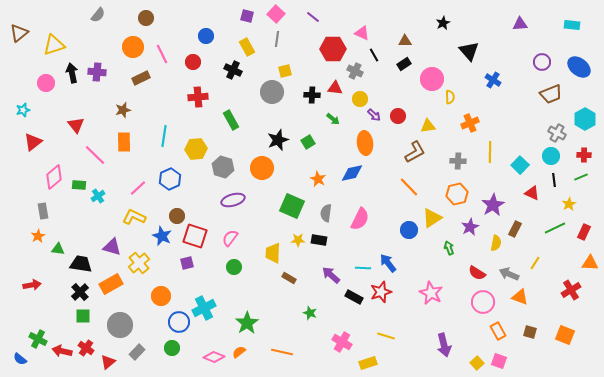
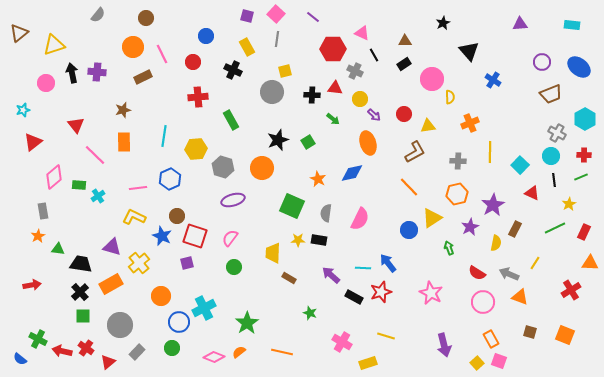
brown rectangle at (141, 78): moved 2 px right, 1 px up
red circle at (398, 116): moved 6 px right, 2 px up
orange ellipse at (365, 143): moved 3 px right; rotated 10 degrees counterclockwise
pink line at (138, 188): rotated 36 degrees clockwise
orange rectangle at (498, 331): moved 7 px left, 8 px down
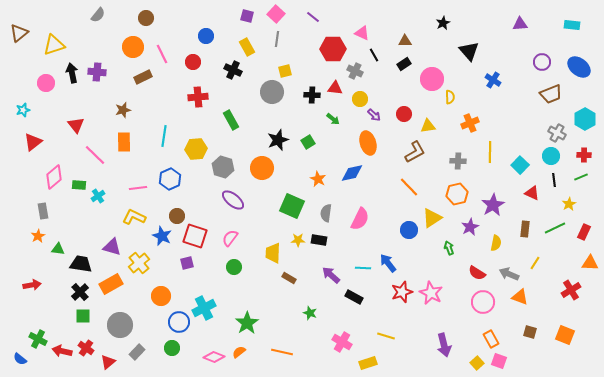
purple ellipse at (233, 200): rotated 55 degrees clockwise
brown rectangle at (515, 229): moved 10 px right; rotated 21 degrees counterclockwise
red star at (381, 292): moved 21 px right
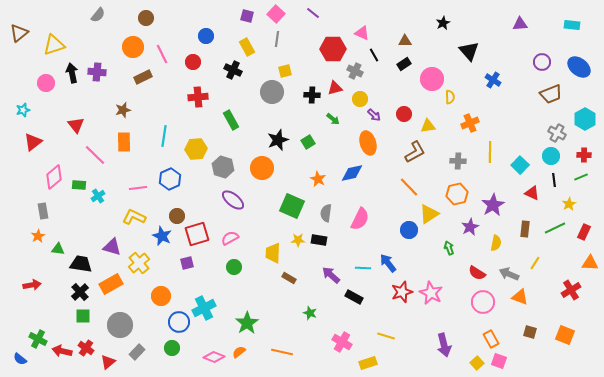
purple line at (313, 17): moved 4 px up
red triangle at (335, 88): rotated 21 degrees counterclockwise
yellow triangle at (432, 218): moved 3 px left, 4 px up
red square at (195, 236): moved 2 px right, 2 px up; rotated 35 degrees counterclockwise
pink semicircle at (230, 238): rotated 24 degrees clockwise
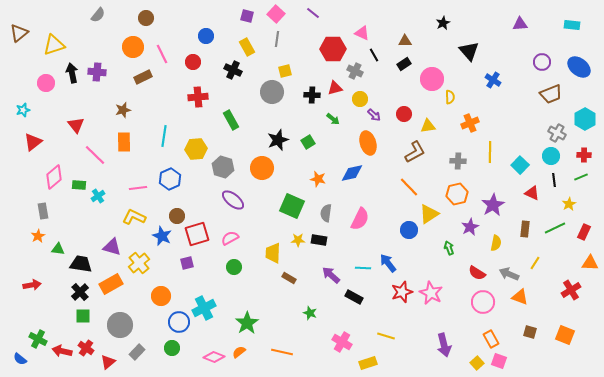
orange star at (318, 179): rotated 14 degrees counterclockwise
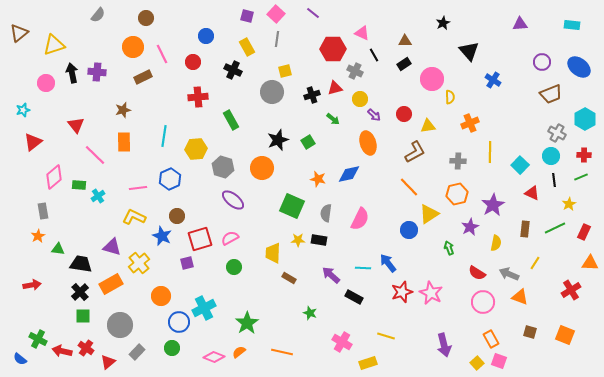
black cross at (312, 95): rotated 21 degrees counterclockwise
blue diamond at (352, 173): moved 3 px left, 1 px down
red square at (197, 234): moved 3 px right, 5 px down
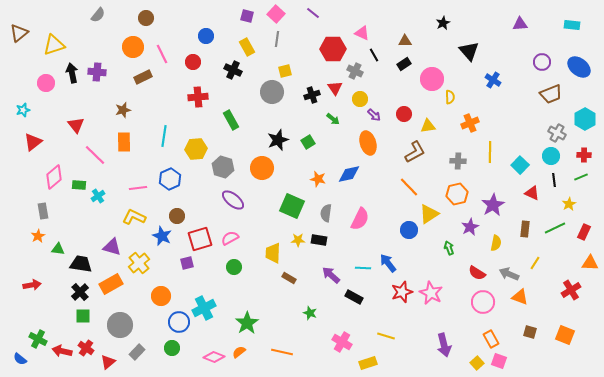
red triangle at (335, 88): rotated 49 degrees counterclockwise
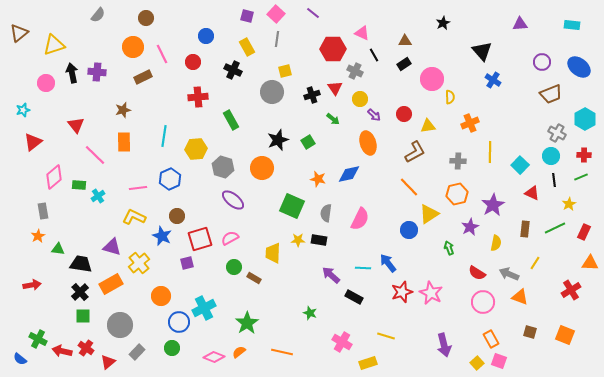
black triangle at (469, 51): moved 13 px right
brown rectangle at (289, 278): moved 35 px left
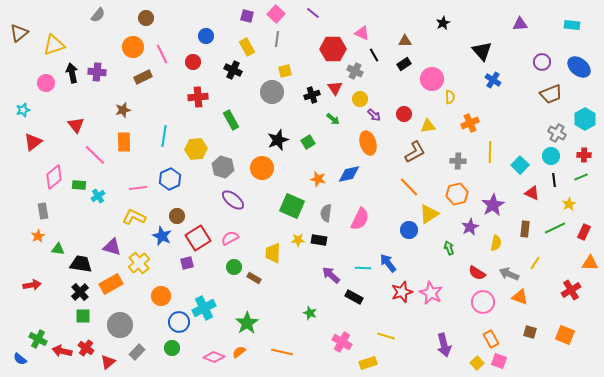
red square at (200, 239): moved 2 px left, 1 px up; rotated 15 degrees counterclockwise
